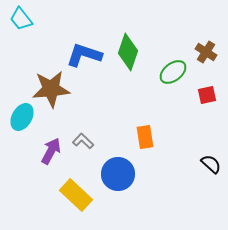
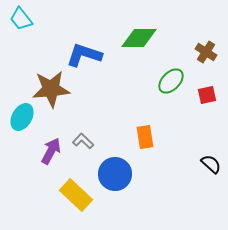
green diamond: moved 11 px right, 14 px up; rotated 72 degrees clockwise
green ellipse: moved 2 px left, 9 px down; rotated 8 degrees counterclockwise
blue circle: moved 3 px left
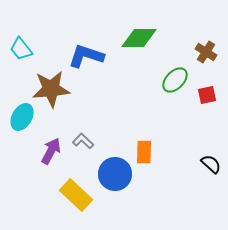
cyan trapezoid: moved 30 px down
blue L-shape: moved 2 px right, 1 px down
green ellipse: moved 4 px right, 1 px up
orange rectangle: moved 1 px left, 15 px down; rotated 10 degrees clockwise
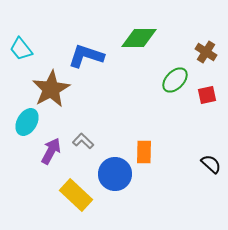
brown star: rotated 24 degrees counterclockwise
cyan ellipse: moved 5 px right, 5 px down
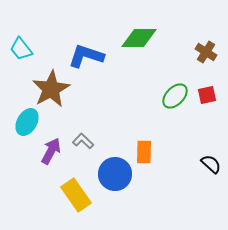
green ellipse: moved 16 px down
yellow rectangle: rotated 12 degrees clockwise
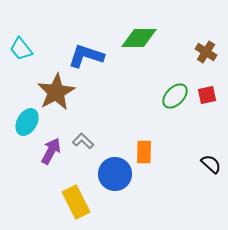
brown star: moved 5 px right, 3 px down
yellow rectangle: moved 7 px down; rotated 8 degrees clockwise
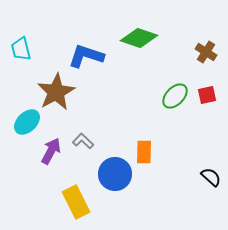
green diamond: rotated 18 degrees clockwise
cyan trapezoid: rotated 25 degrees clockwise
cyan ellipse: rotated 16 degrees clockwise
black semicircle: moved 13 px down
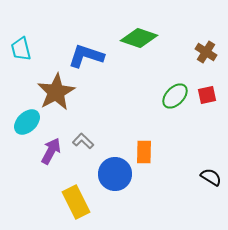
black semicircle: rotated 10 degrees counterclockwise
